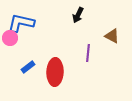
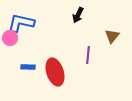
brown triangle: rotated 42 degrees clockwise
purple line: moved 2 px down
blue rectangle: rotated 40 degrees clockwise
red ellipse: rotated 20 degrees counterclockwise
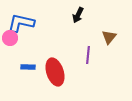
brown triangle: moved 3 px left, 1 px down
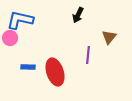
blue L-shape: moved 1 px left, 3 px up
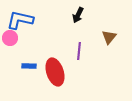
purple line: moved 9 px left, 4 px up
blue rectangle: moved 1 px right, 1 px up
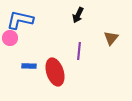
brown triangle: moved 2 px right, 1 px down
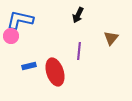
pink circle: moved 1 px right, 2 px up
blue rectangle: rotated 16 degrees counterclockwise
